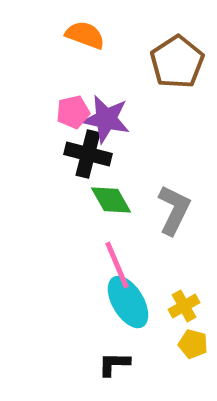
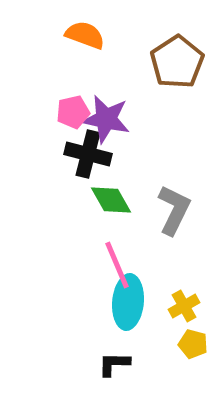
cyan ellipse: rotated 36 degrees clockwise
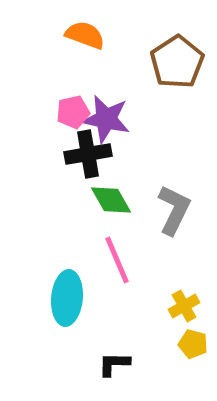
black cross: rotated 24 degrees counterclockwise
pink line: moved 5 px up
cyan ellipse: moved 61 px left, 4 px up
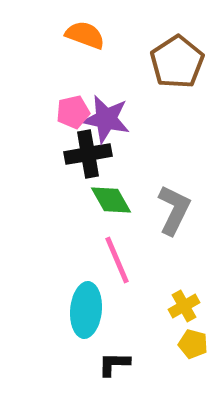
cyan ellipse: moved 19 px right, 12 px down
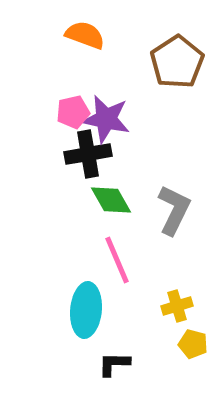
yellow cross: moved 7 px left; rotated 12 degrees clockwise
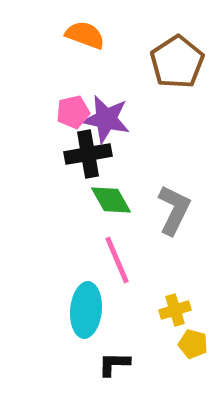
yellow cross: moved 2 px left, 4 px down
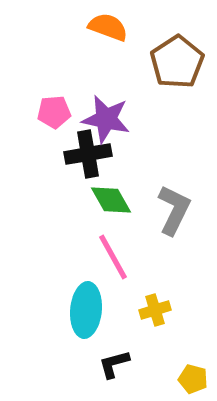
orange semicircle: moved 23 px right, 8 px up
pink pentagon: moved 19 px left; rotated 8 degrees clockwise
pink line: moved 4 px left, 3 px up; rotated 6 degrees counterclockwise
yellow cross: moved 20 px left
yellow pentagon: moved 35 px down
black L-shape: rotated 16 degrees counterclockwise
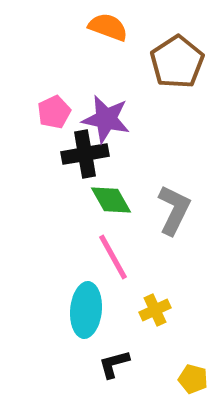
pink pentagon: rotated 20 degrees counterclockwise
black cross: moved 3 px left
yellow cross: rotated 8 degrees counterclockwise
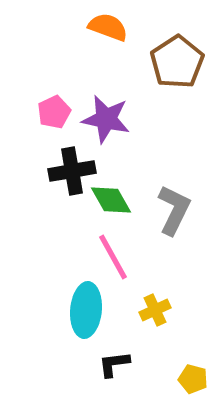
black cross: moved 13 px left, 17 px down
black L-shape: rotated 8 degrees clockwise
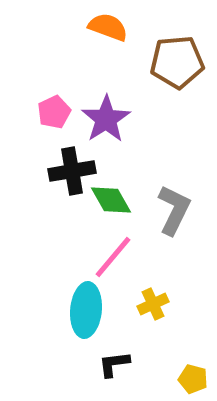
brown pentagon: rotated 28 degrees clockwise
purple star: rotated 27 degrees clockwise
pink line: rotated 69 degrees clockwise
yellow cross: moved 2 px left, 6 px up
